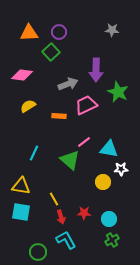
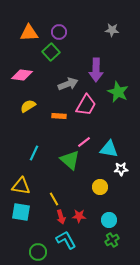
pink trapezoid: rotated 145 degrees clockwise
yellow circle: moved 3 px left, 5 px down
red star: moved 5 px left, 3 px down
cyan circle: moved 1 px down
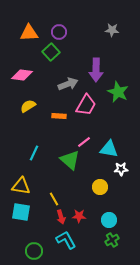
green circle: moved 4 px left, 1 px up
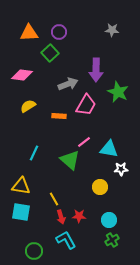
green square: moved 1 px left, 1 px down
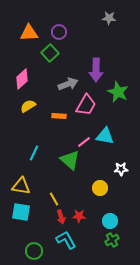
gray star: moved 3 px left, 12 px up
pink diamond: moved 4 px down; rotated 50 degrees counterclockwise
cyan triangle: moved 4 px left, 13 px up
yellow circle: moved 1 px down
cyan circle: moved 1 px right, 1 px down
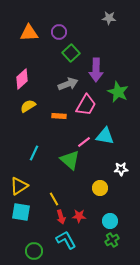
green square: moved 21 px right
yellow triangle: moved 2 px left; rotated 42 degrees counterclockwise
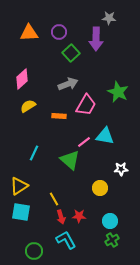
purple arrow: moved 31 px up
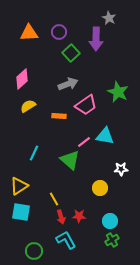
gray star: rotated 24 degrees clockwise
pink trapezoid: rotated 25 degrees clockwise
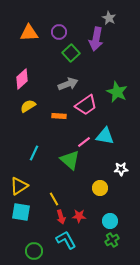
purple arrow: rotated 10 degrees clockwise
green star: moved 1 px left
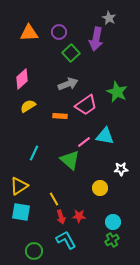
orange rectangle: moved 1 px right
cyan circle: moved 3 px right, 1 px down
